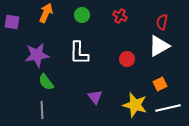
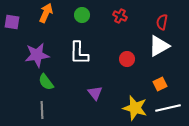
purple triangle: moved 4 px up
yellow star: moved 3 px down
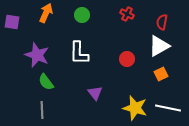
red cross: moved 7 px right, 2 px up
purple star: rotated 30 degrees clockwise
orange square: moved 1 px right, 10 px up
white line: rotated 25 degrees clockwise
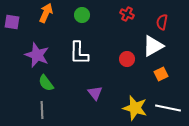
white triangle: moved 6 px left
green semicircle: moved 1 px down
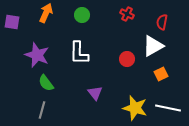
gray line: rotated 18 degrees clockwise
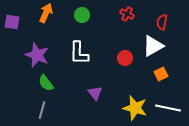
red circle: moved 2 px left, 1 px up
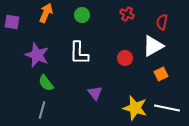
white line: moved 1 px left
